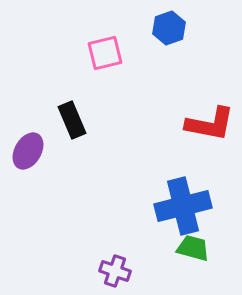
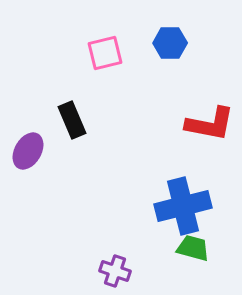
blue hexagon: moved 1 px right, 15 px down; rotated 20 degrees clockwise
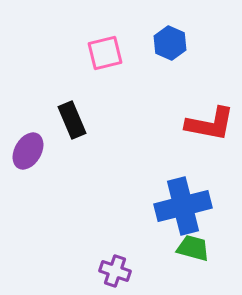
blue hexagon: rotated 24 degrees clockwise
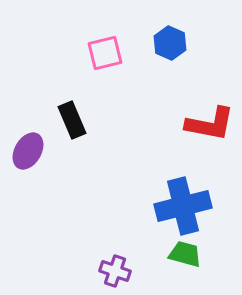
green trapezoid: moved 8 px left, 6 px down
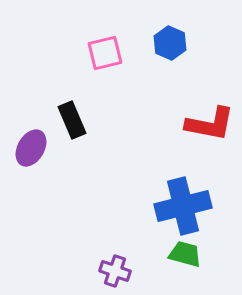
purple ellipse: moved 3 px right, 3 px up
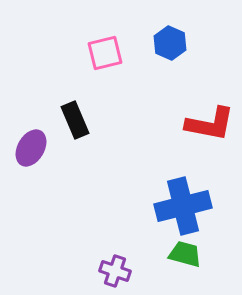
black rectangle: moved 3 px right
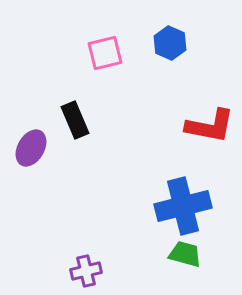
red L-shape: moved 2 px down
purple cross: moved 29 px left; rotated 32 degrees counterclockwise
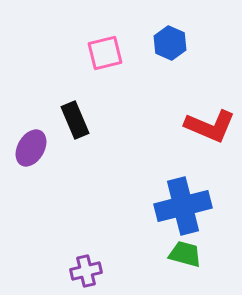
red L-shape: rotated 12 degrees clockwise
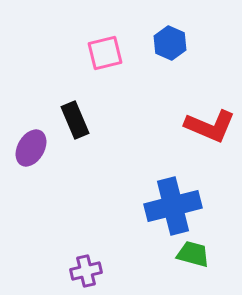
blue cross: moved 10 px left
green trapezoid: moved 8 px right
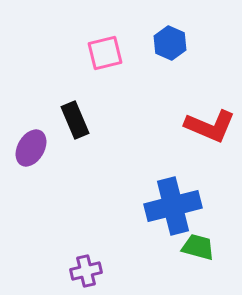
green trapezoid: moved 5 px right, 7 px up
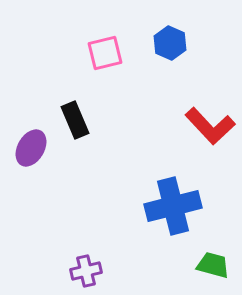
red L-shape: rotated 24 degrees clockwise
green trapezoid: moved 15 px right, 18 px down
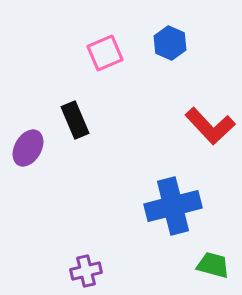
pink square: rotated 9 degrees counterclockwise
purple ellipse: moved 3 px left
